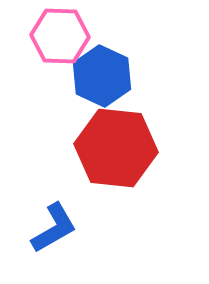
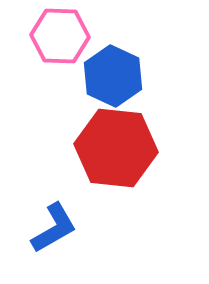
blue hexagon: moved 11 px right
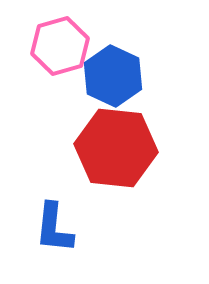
pink hexagon: moved 10 px down; rotated 18 degrees counterclockwise
blue L-shape: rotated 126 degrees clockwise
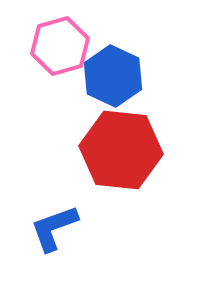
red hexagon: moved 5 px right, 2 px down
blue L-shape: rotated 64 degrees clockwise
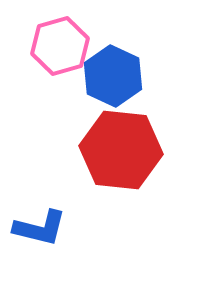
blue L-shape: moved 14 px left; rotated 146 degrees counterclockwise
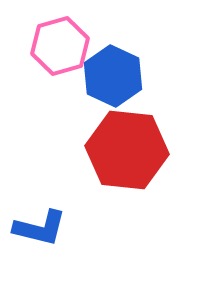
red hexagon: moved 6 px right
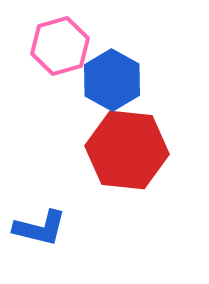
blue hexagon: moved 1 px left, 4 px down; rotated 4 degrees clockwise
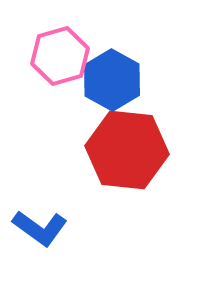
pink hexagon: moved 10 px down
blue L-shape: rotated 22 degrees clockwise
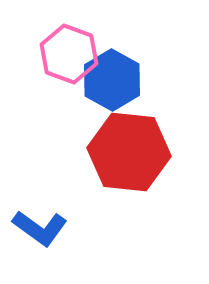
pink hexagon: moved 9 px right, 2 px up; rotated 24 degrees counterclockwise
red hexagon: moved 2 px right, 2 px down
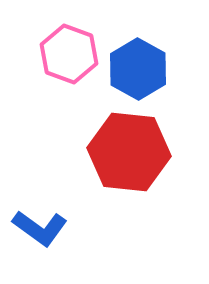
blue hexagon: moved 26 px right, 11 px up
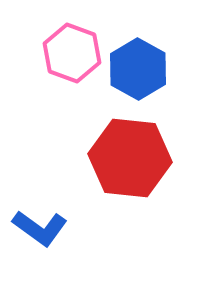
pink hexagon: moved 3 px right, 1 px up
red hexagon: moved 1 px right, 6 px down
